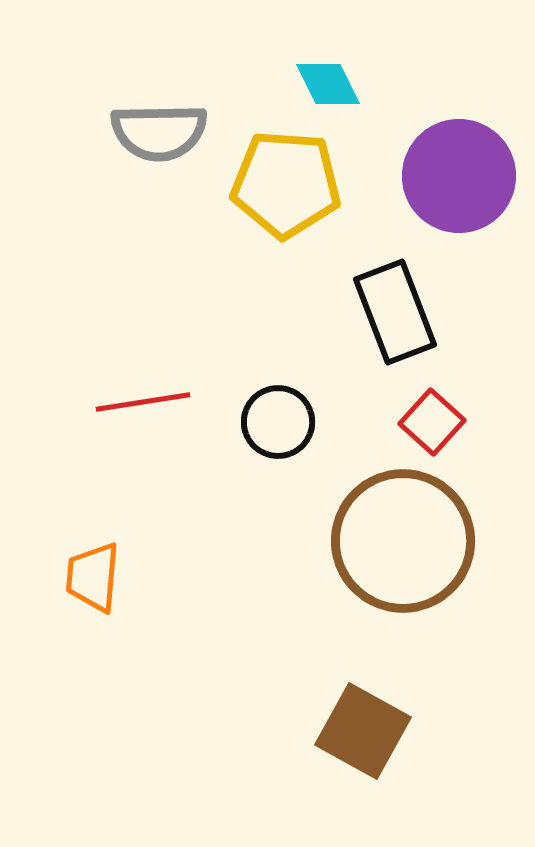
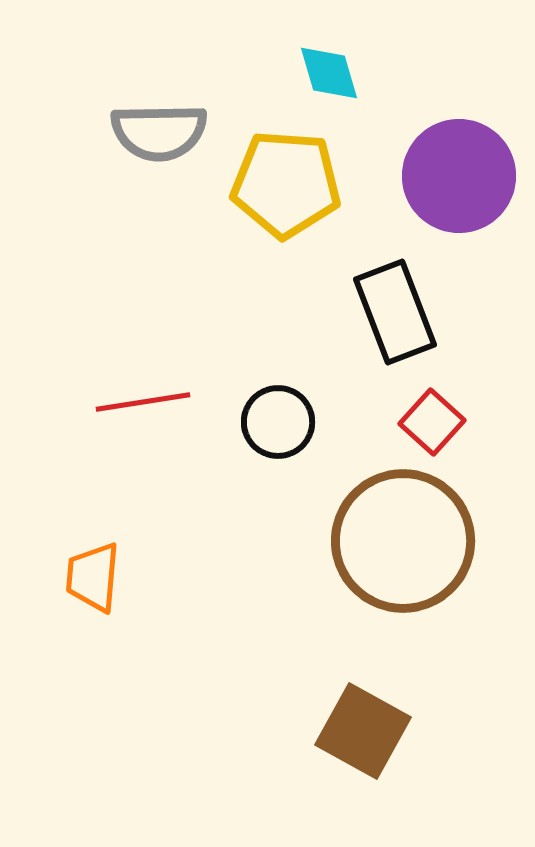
cyan diamond: moved 1 px right, 11 px up; rotated 10 degrees clockwise
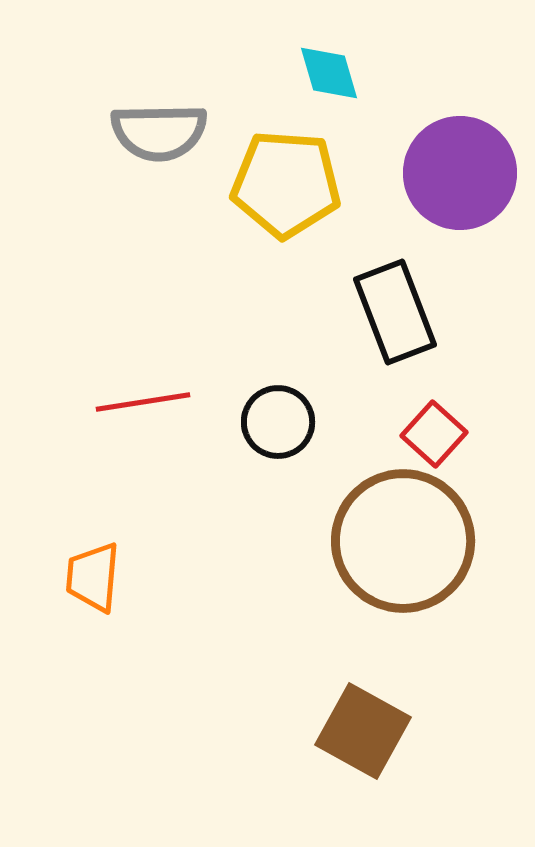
purple circle: moved 1 px right, 3 px up
red square: moved 2 px right, 12 px down
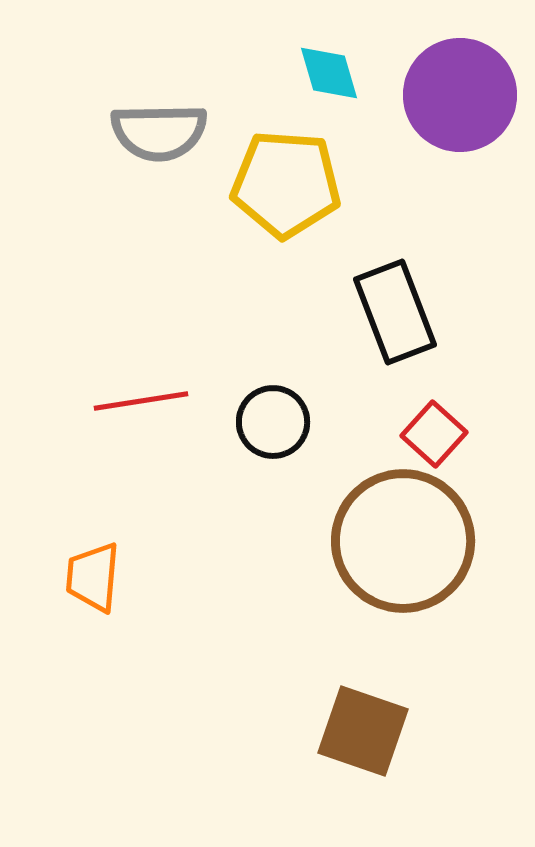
purple circle: moved 78 px up
red line: moved 2 px left, 1 px up
black circle: moved 5 px left
brown square: rotated 10 degrees counterclockwise
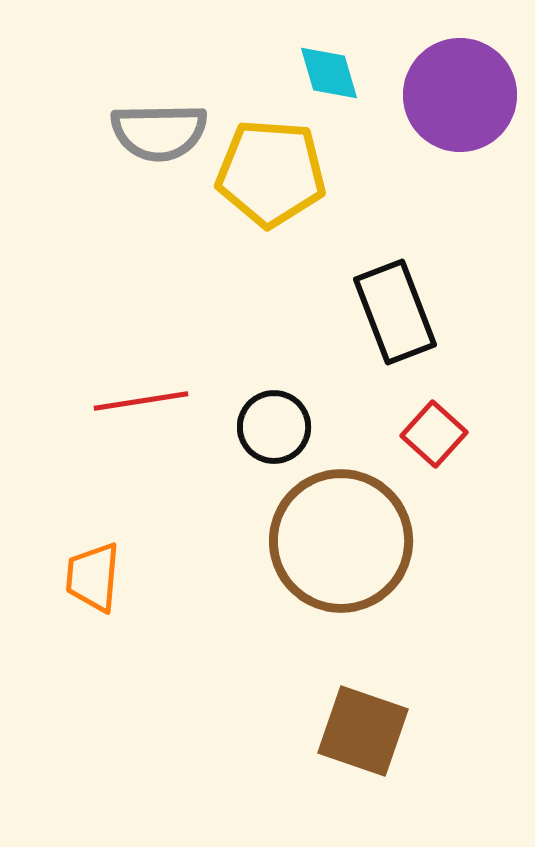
yellow pentagon: moved 15 px left, 11 px up
black circle: moved 1 px right, 5 px down
brown circle: moved 62 px left
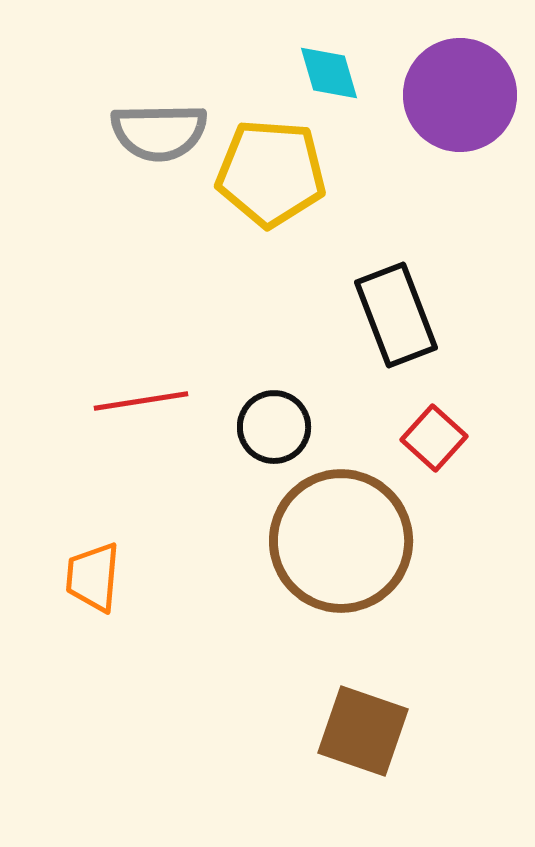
black rectangle: moved 1 px right, 3 px down
red square: moved 4 px down
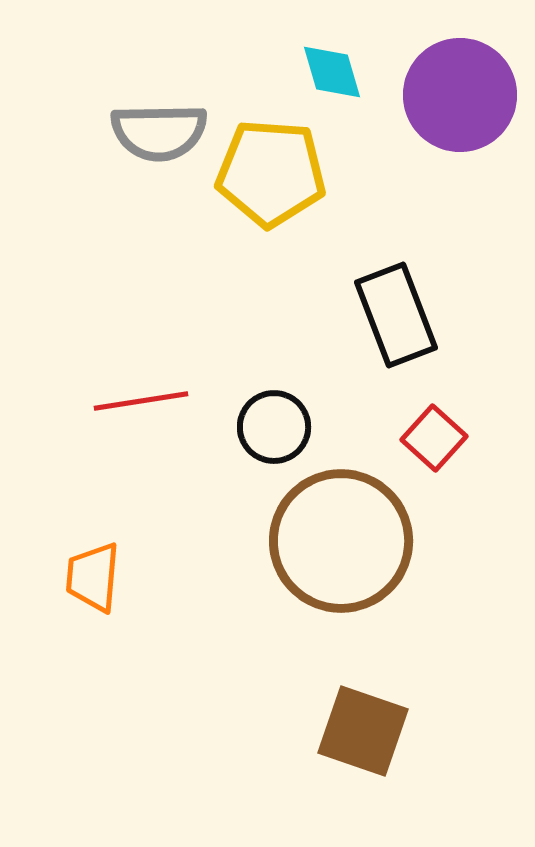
cyan diamond: moved 3 px right, 1 px up
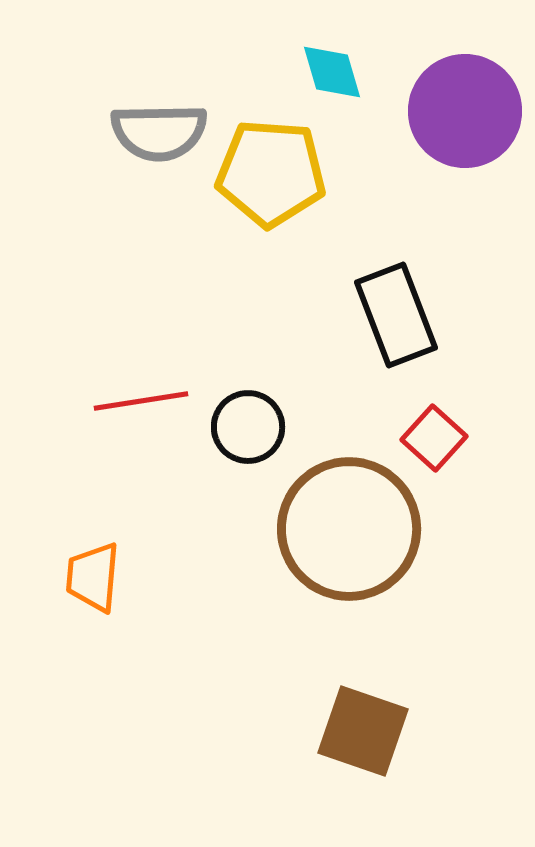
purple circle: moved 5 px right, 16 px down
black circle: moved 26 px left
brown circle: moved 8 px right, 12 px up
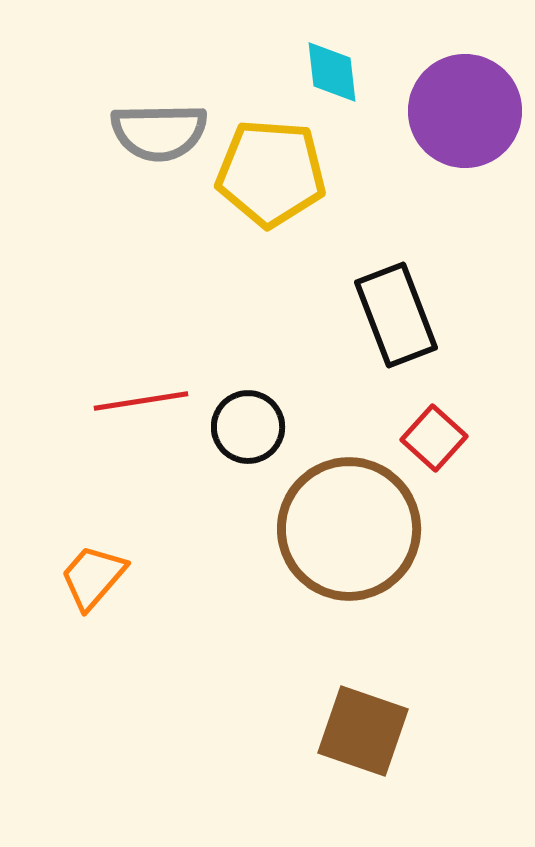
cyan diamond: rotated 10 degrees clockwise
orange trapezoid: rotated 36 degrees clockwise
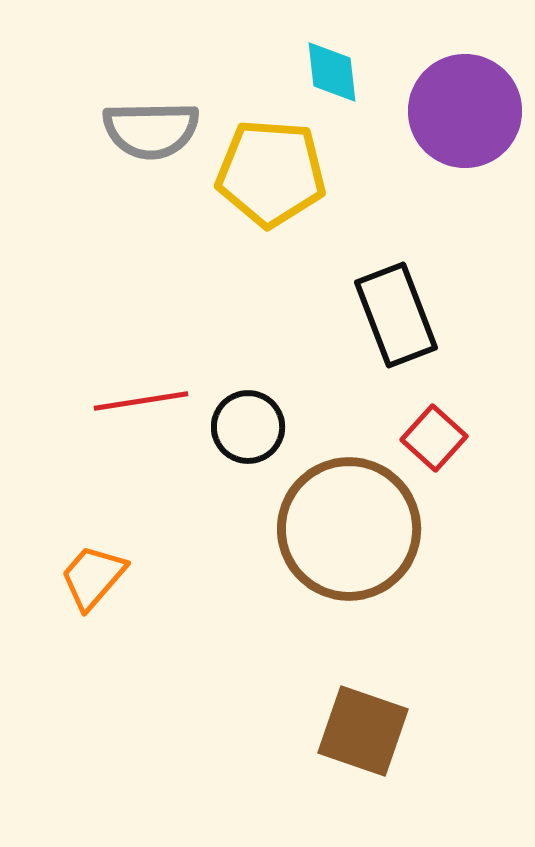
gray semicircle: moved 8 px left, 2 px up
